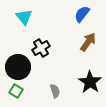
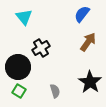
green square: moved 3 px right
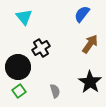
brown arrow: moved 2 px right, 2 px down
green square: rotated 24 degrees clockwise
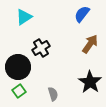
cyan triangle: rotated 36 degrees clockwise
gray semicircle: moved 2 px left, 3 px down
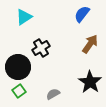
gray semicircle: rotated 104 degrees counterclockwise
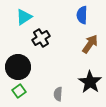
blue semicircle: moved 1 px down; rotated 36 degrees counterclockwise
black cross: moved 10 px up
gray semicircle: moved 5 px right; rotated 56 degrees counterclockwise
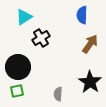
green square: moved 2 px left; rotated 24 degrees clockwise
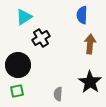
brown arrow: rotated 30 degrees counterclockwise
black circle: moved 2 px up
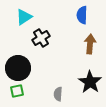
black circle: moved 3 px down
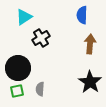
gray semicircle: moved 18 px left, 5 px up
